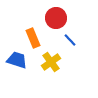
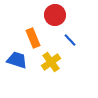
red circle: moved 1 px left, 3 px up
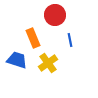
blue line: rotated 32 degrees clockwise
yellow cross: moved 3 px left, 1 px down
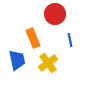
red circle: moved 1 px up
blue trapezoid: rotated 60 degrees clockwise
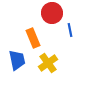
red circle: moved 3 px left, 1 px up
blue line: moved 10 px up
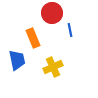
yellow cross: moved 5 px right, 4 px down; rotated 12 degrees clockwise
